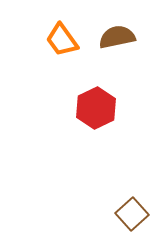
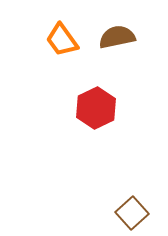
brown square: moved 1 px up
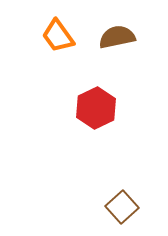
orange trapezoid: moved 4 px left, 4 px up
brown square: moved 10 px left, 6 px up
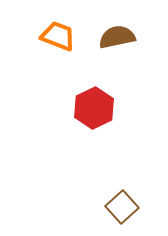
orange trapezoid: rotated 147 degrees clockwise
red hexagon: moved 2 px left
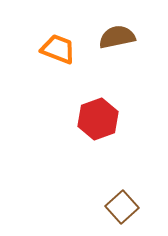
orange trapezoid: moved 13 px down
red hexagon: moved 4 px right, 11 px down; rotated 6 degrees clockwise
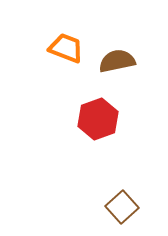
brown semicircle: moved 24 px down
orange trapezoid: moved 8 px right, 1 px up
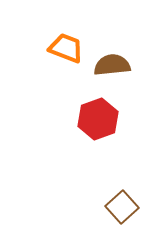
brown semicircle: moved 5 px left, 4 px down; rotated 6 degrees clockwise
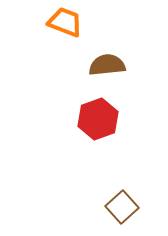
orange trapezoid: moved 1 px left, 26 px up
brown semicircle: moved 5 px left
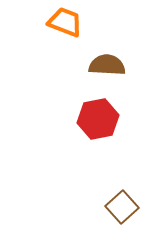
brown semicircle: rotated 9 degrees clockwise
red hexagon: rotated 9 degrees clockwise
